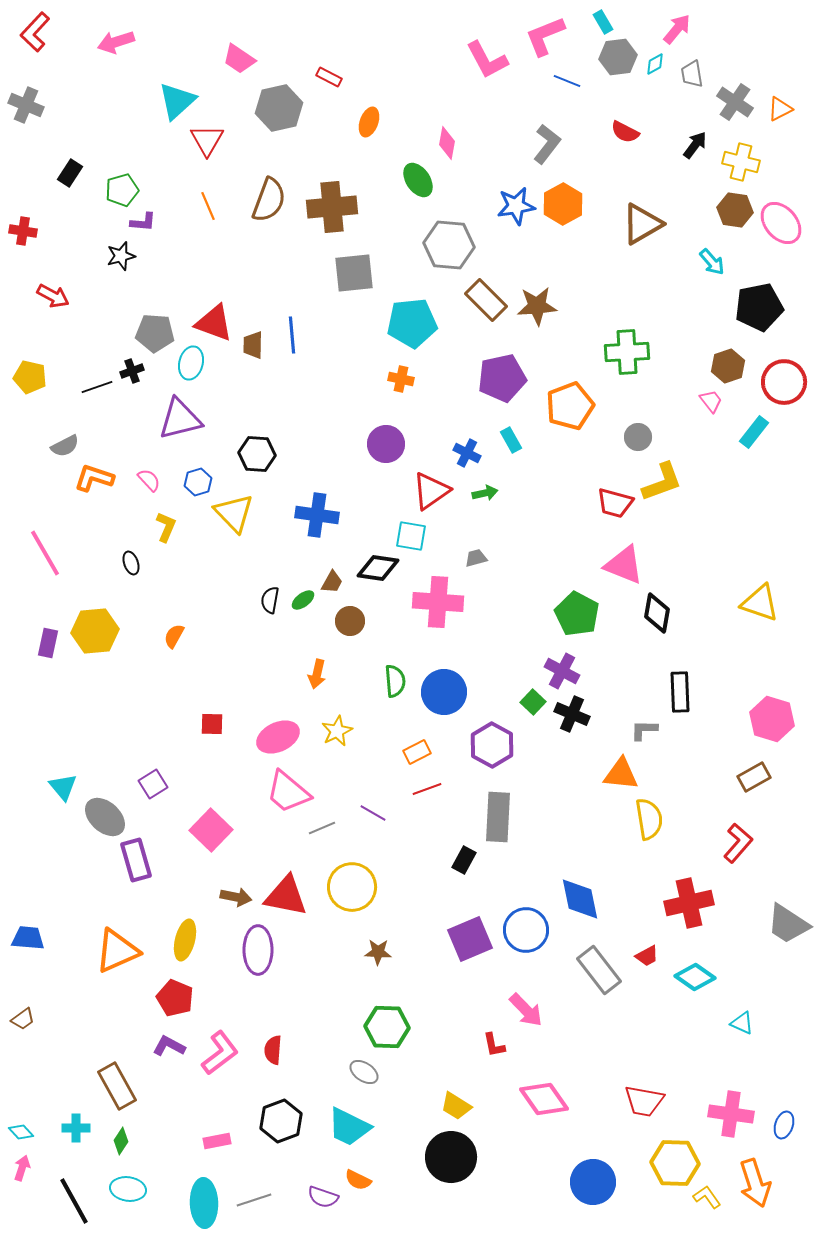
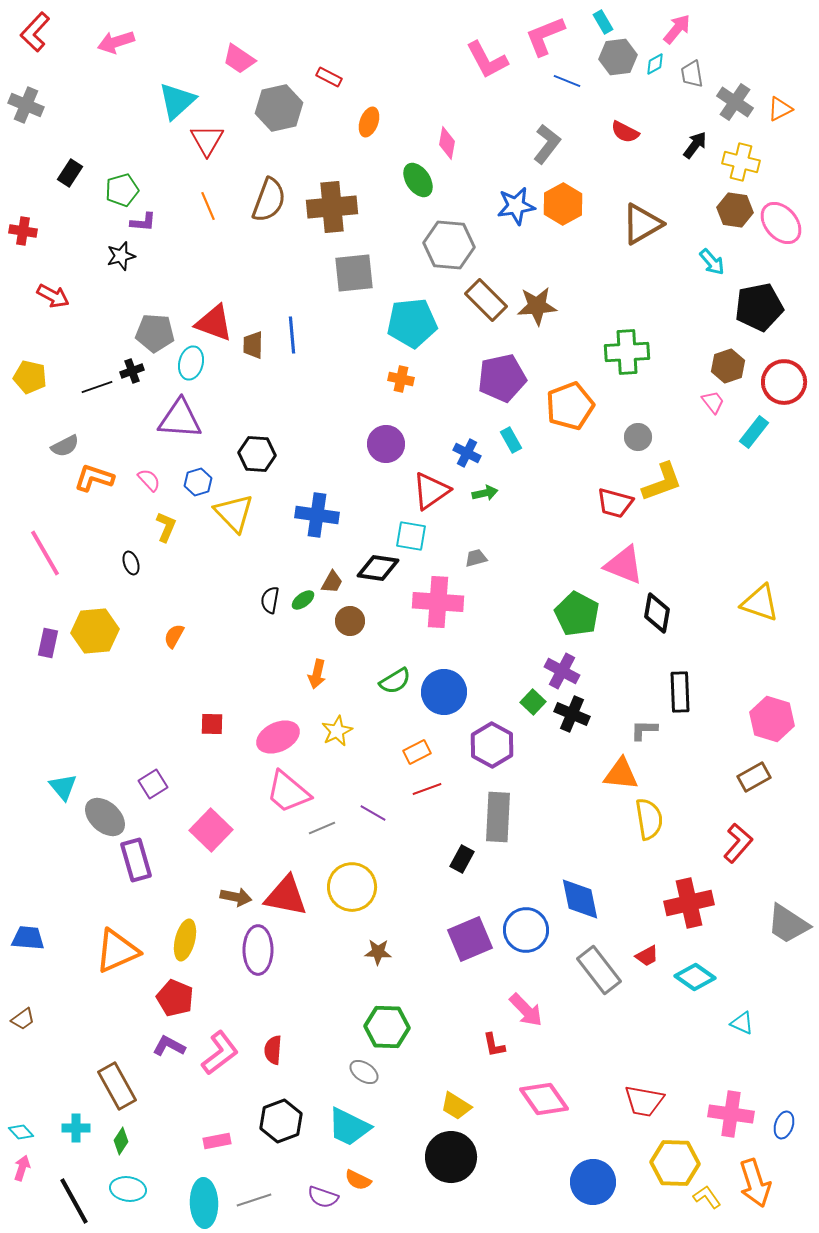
pink trapezoid at (711, 401): moved 2 px right, 1 px down
purple triangle at (180, 419): rotated 18 degrees clockwise
green semicircle at (395, 681): rotated 64 degrees clockwise
black rectangle at (464, 860): moved 2 px left, 1 px up
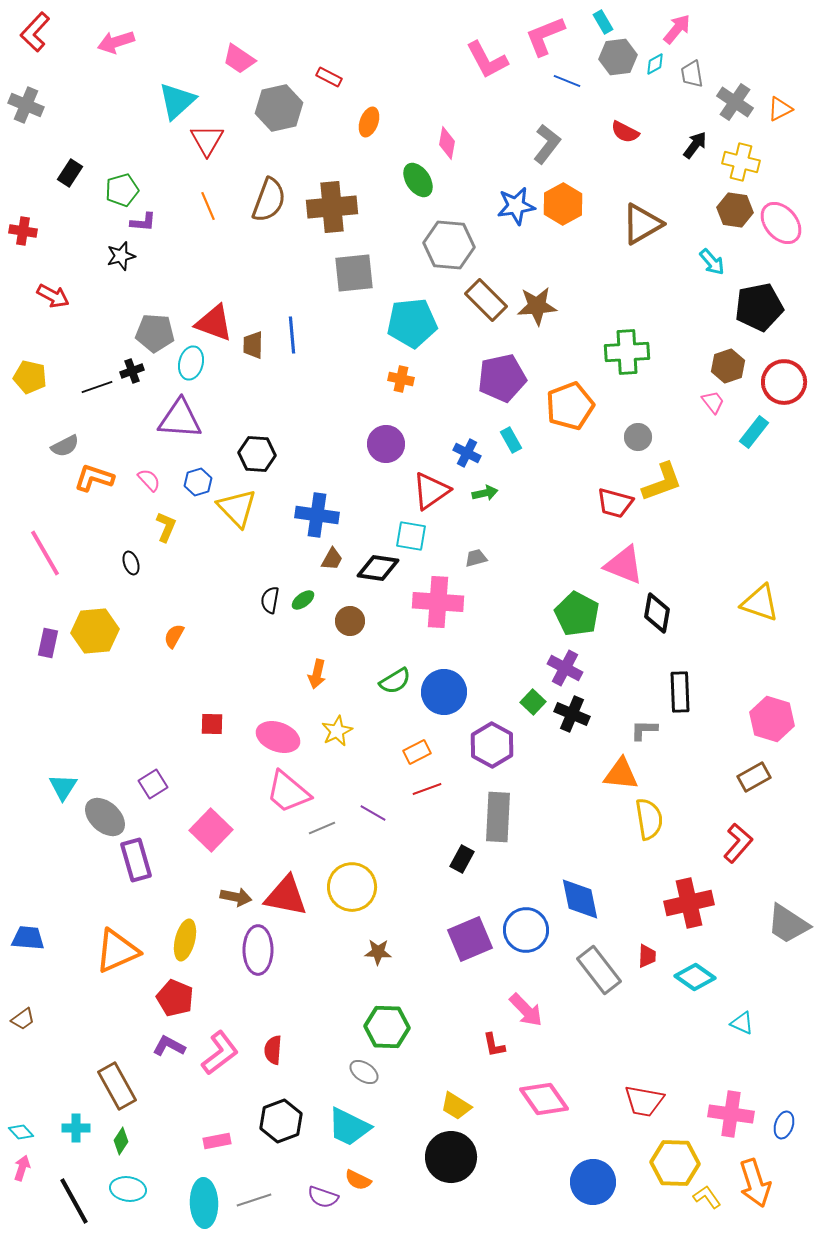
yellow triangle at (234, 513): moved 3 px right, 5 px up
brown trapezoid at (332, 582): moved 23 px up
purple cross at (562, 671): moved 3 px right, 3 px up
pink ellipse at (278, 737): rotated 45 degrees clockwise
cyan triangle at (63, 787): rotated 12 degrees clockwise
red trapezoid at (647, 956): rotated 60 degrees counterclockwise
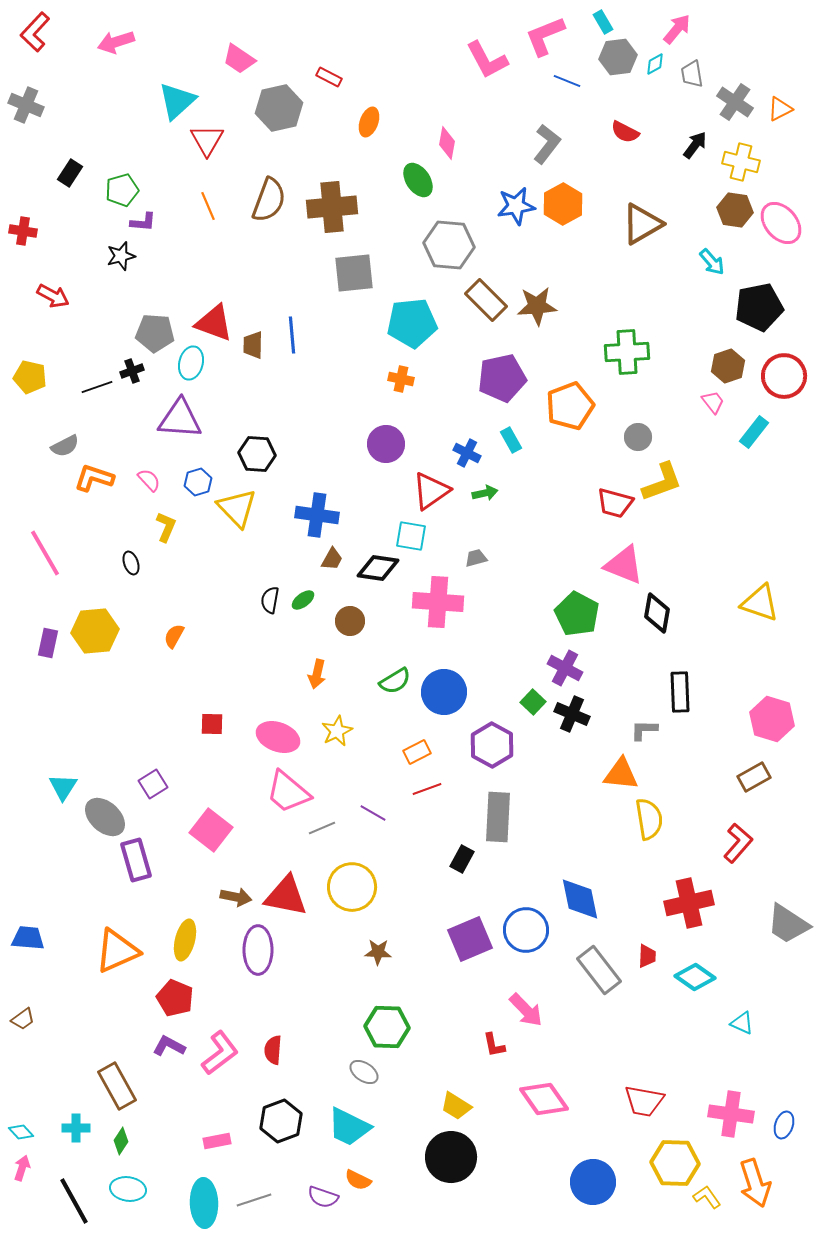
red circle at (784, 382): moved 6 px up
pink square at (211, 830): rotated 6 degrees counterclockwise
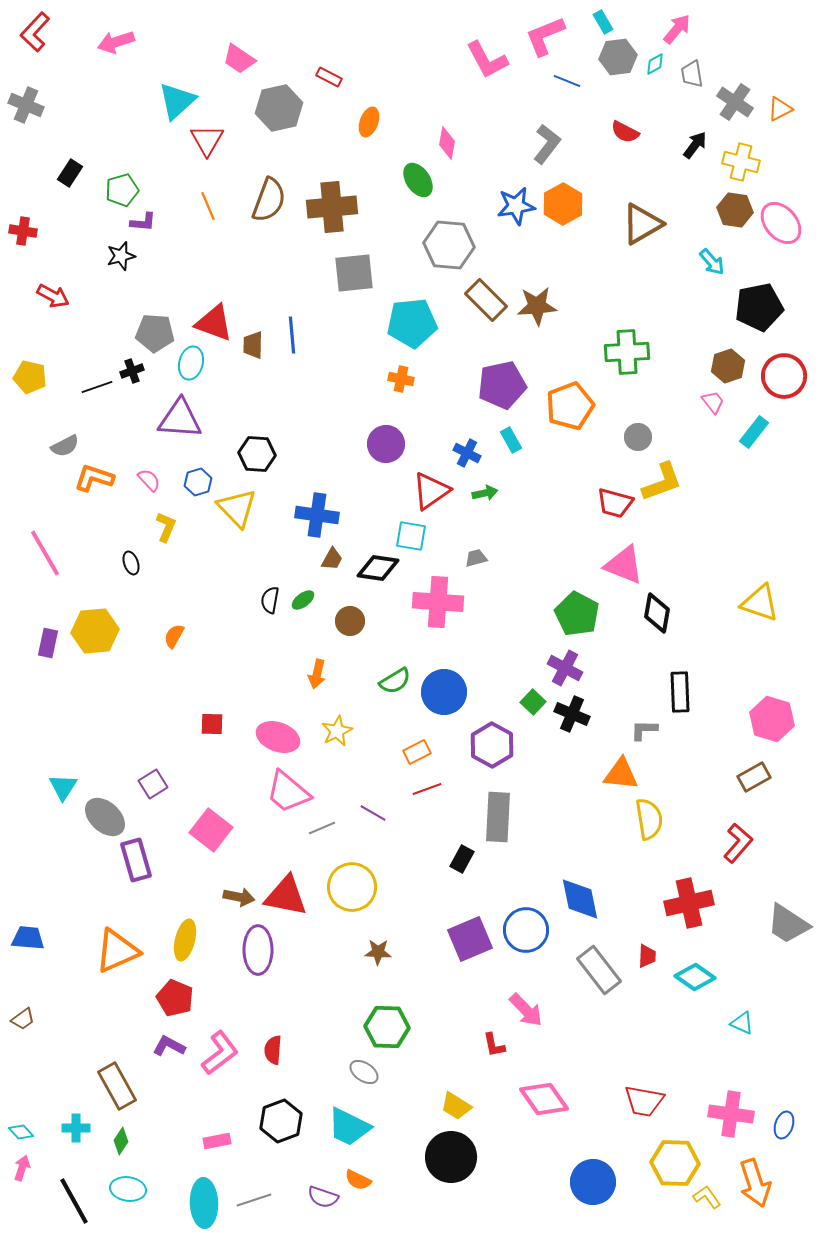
purple pentagon at (502, 378): moved 7 px down
brown arrow at (236, 897): moved 3 px right
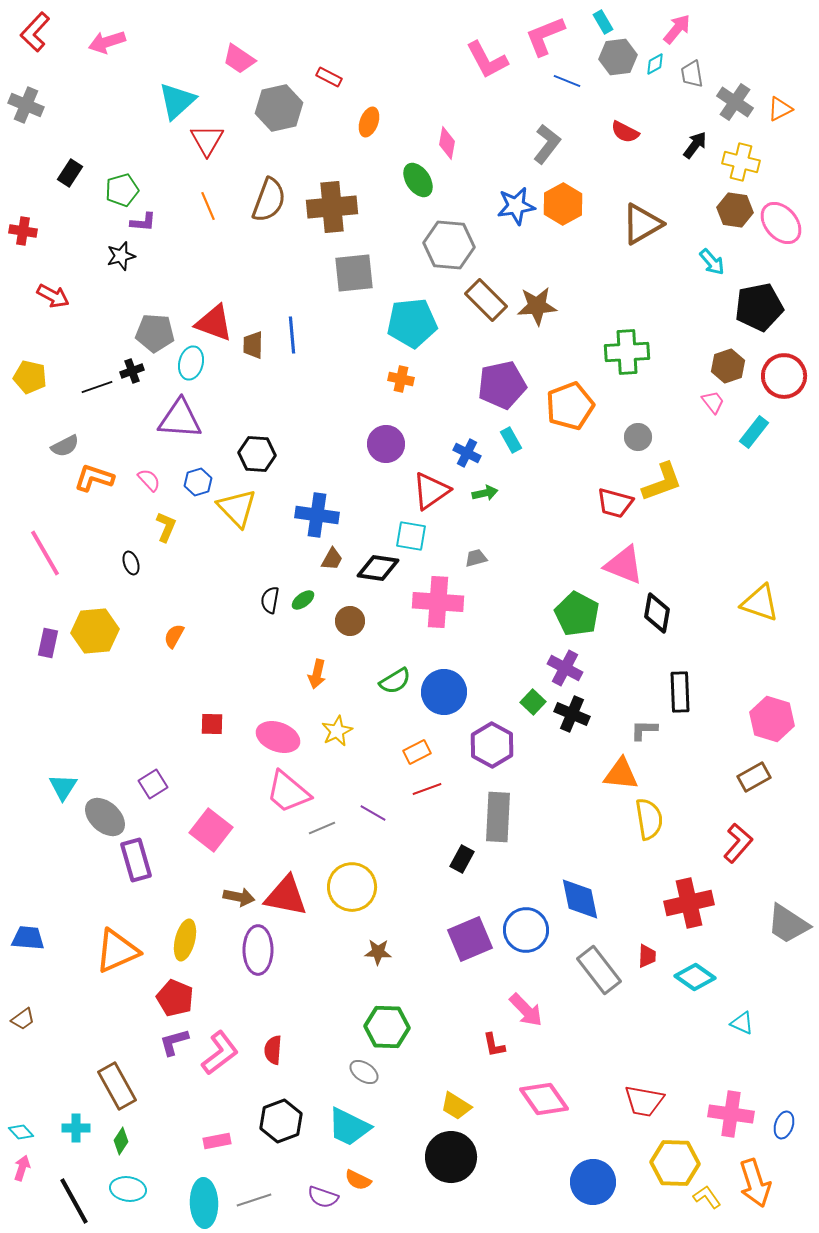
pink arrow at (116, 42): moved 9 px left
purple L-shape at (169, 1046): moved 5 px right, 4 px up; rotated 44 degrees counterclockwise
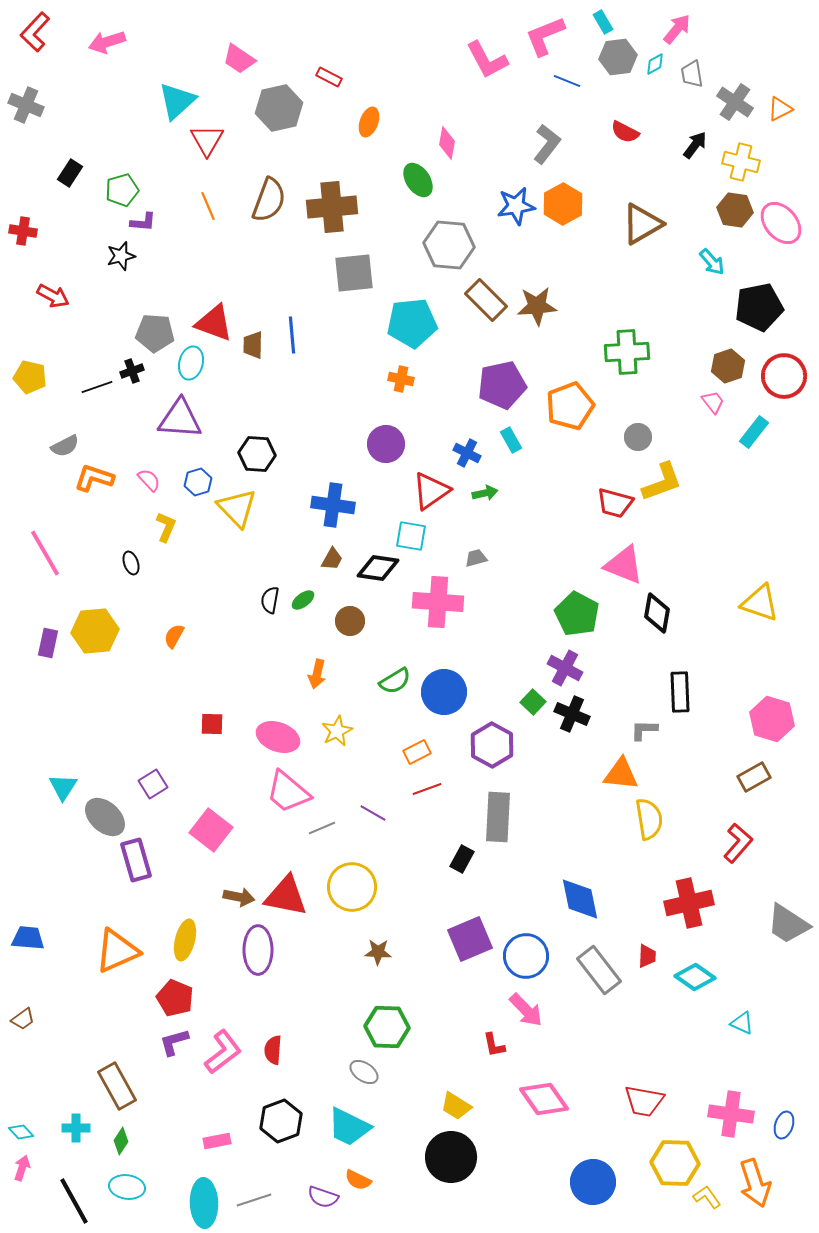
blue cross at (317, 515): moved 16 px right, 10 px up
blue circle at (526, 930): moved 26 px down
pink L-shape at (220, 1053): moved 3 px right, 1 px up
cyan ellipse at (128, 1189): moved 1 px left, 2 px up
